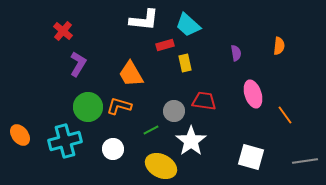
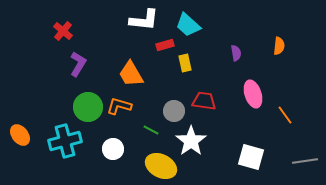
green line: rotated 56 degrees clockwise
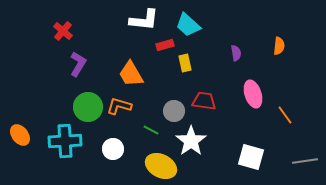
cyan cross: rotated 12 degrees clockwise
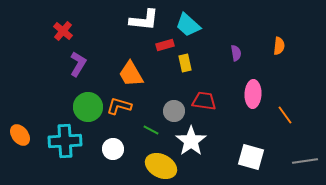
pink ellipse: rotated 20 degrees clockwise
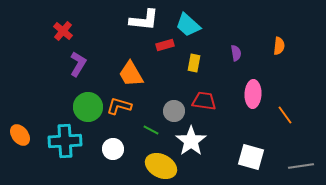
yellow rectangle: moved 9 px right; rotated 24 degrees clockwise
gray line: moved 4 px left, 5 px down
